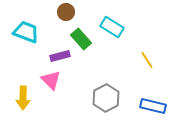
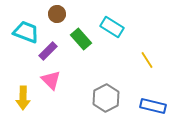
brown circle: moved 9 px left, 2 px down
purple rectangle: moved 12 px left, 5 px up; rotated 30 degrees counterclockwise
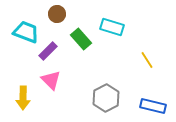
cyan rectangle: rotated 15 degrees counterclockwise
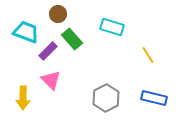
brown circle: moved 1 px right
green rectangle: moved 9 px left
yellow line: moved 1 px right, 5 px up
blue rectangle: moved 1 px right, 8 px up
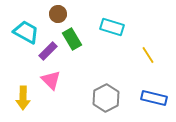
cyan trapezoid: rotated 8 degrees clockwise
green rectangle: rotated 10 degrees clockwise
